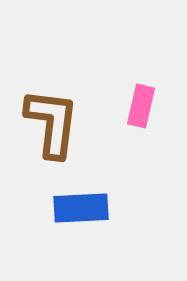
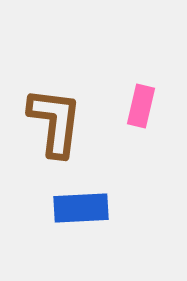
brown L-shape: moved 3 px right, 1 px up
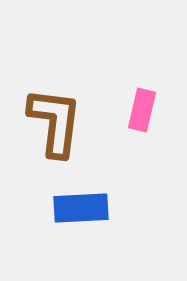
pink rectangle: moved 1 px right, 4 px down
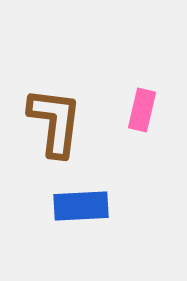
blue rectangle: moved 2 px up
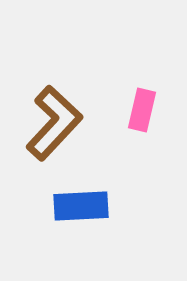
brown L-shape: moved 1 px left, 1 px down; rotated 36 degrees clockwise
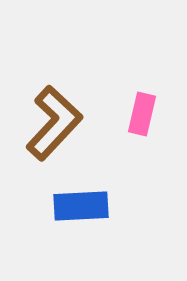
pink rectangle: moved 4 px down
